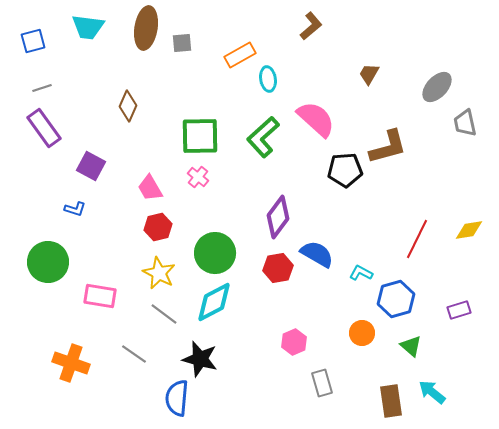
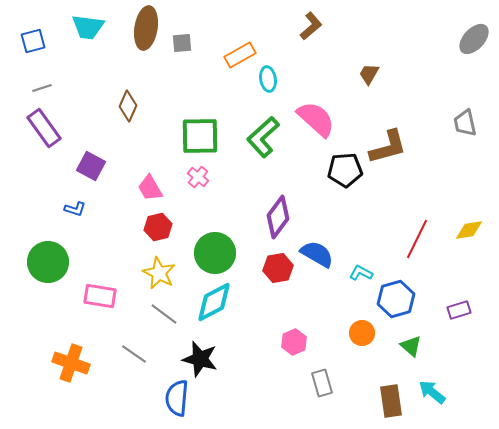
gray ellipse at (437, 87): moved 37 px right, 48 px up
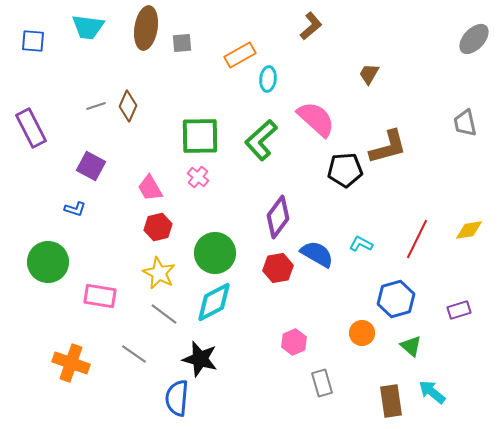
blue square at (33, 41): rotated 20 degrees clockwise
cyan ellipse at (268, 79): rotated 15 degrees clockwise
gray line at (42, 88): moved 54 px right, 18 px down
purple rectangle at (44, 128): moved 13 px left; rotated 9 degrees clockwise
green L-shape at (263, 137): moved 2 px left, 3 px down
cyan L-shape at (361, 273): moved 29 px up
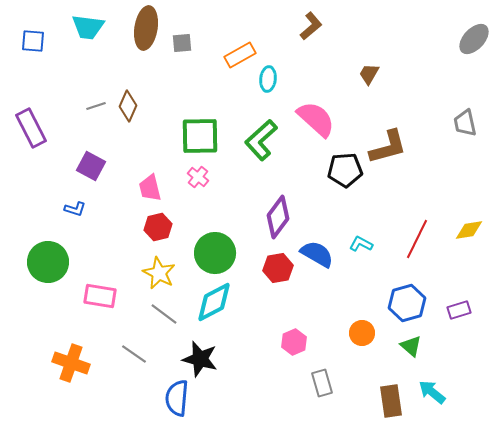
pink trapezoid at (150, 188): rotated 16 degrees clockwise
blue hexagon at (396, 299): moved 11 px right, 4 px down
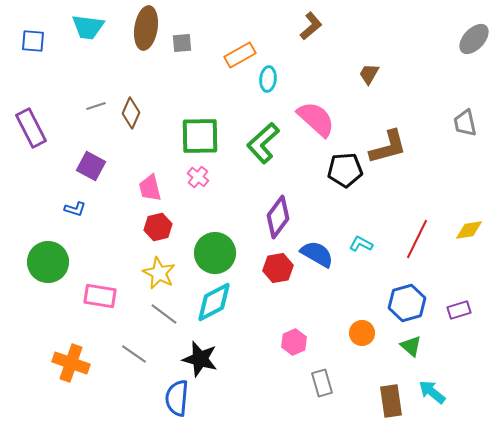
brown diamond at (128, 106): moved 3 px right, 7 px down
green L-shape at (261, 140): moved 2 px right, 3 px down
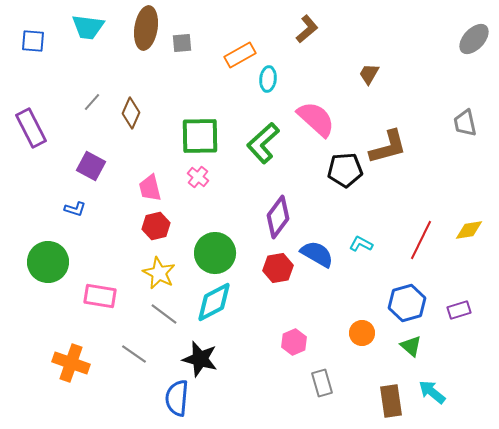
brown L-shape at (311, 26): moved 4 px left, 3 px down
gray line at (96, 106): moved 4 px left, 4 px up; rotated 30 degrees counterclockwise
red hexagon at (158, 227): moved 2 px left, 1 px up
red line at (417, 239): moved 4 px right, 1 px down
